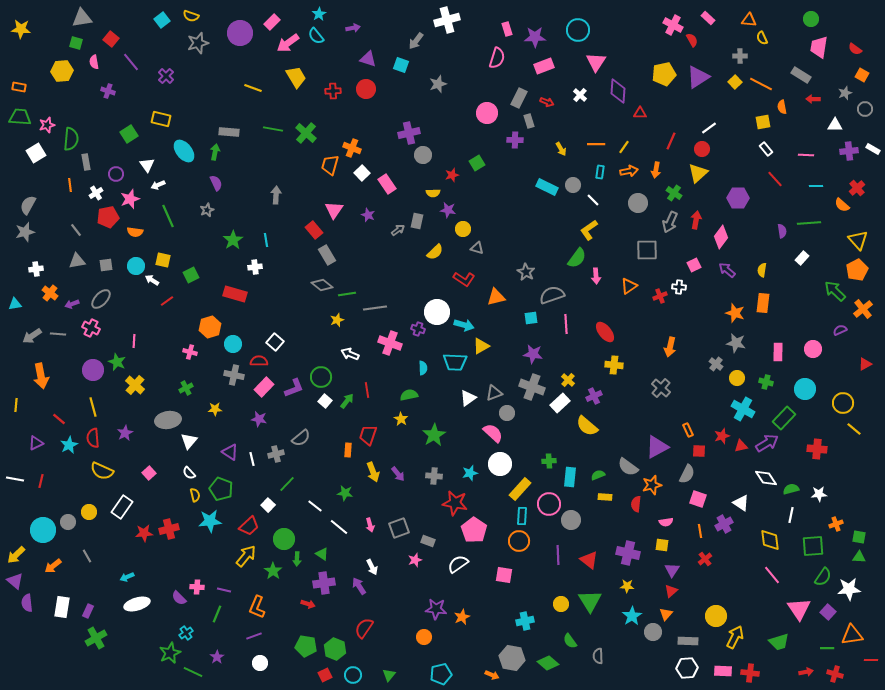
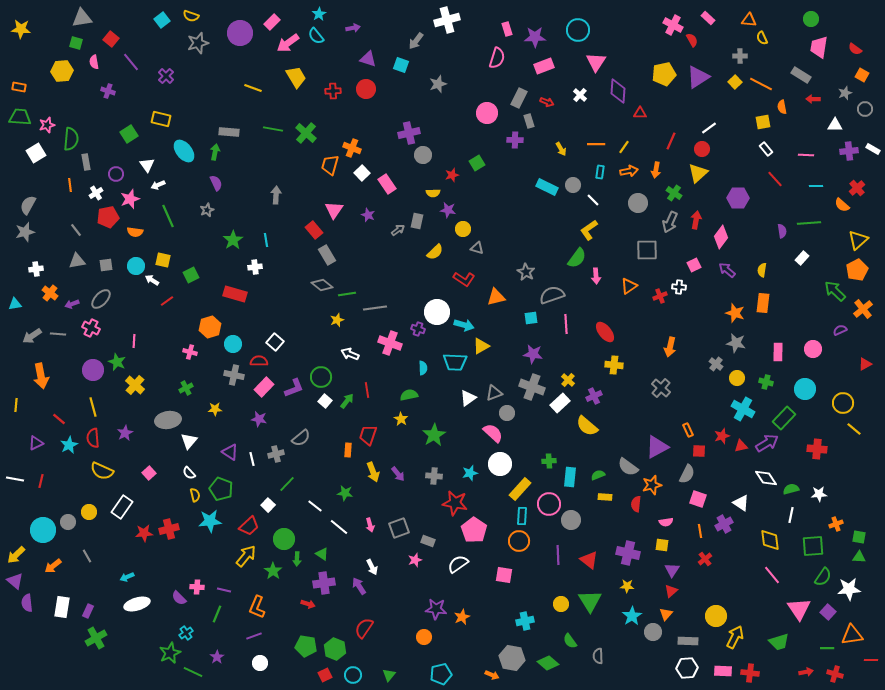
yellow triangle at (858, 240): rotated 30 degrees clockwise
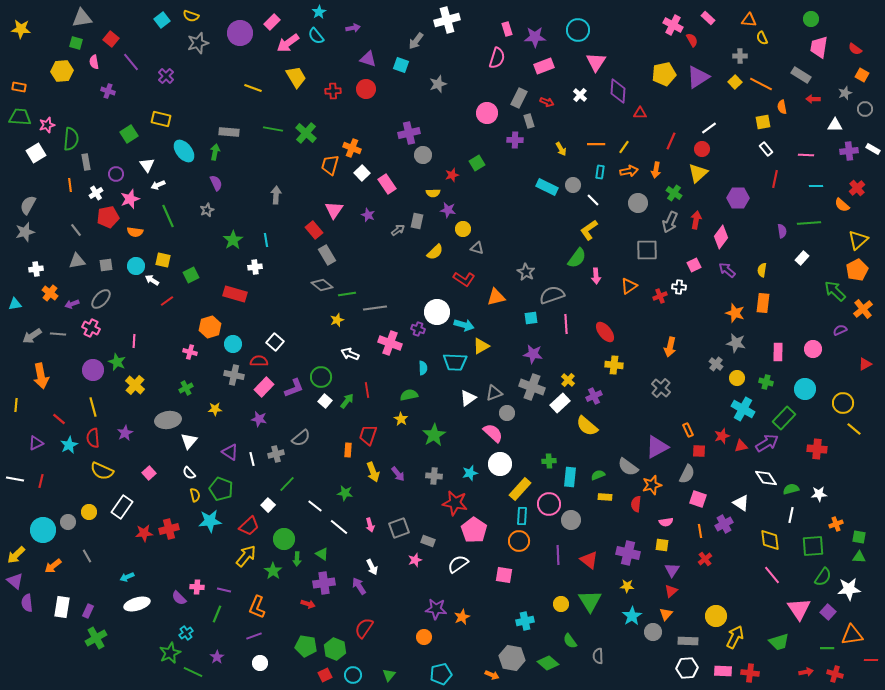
cyan star at (319, 14): moved 2 px up
red line at (775, 179): rotated 54 degrees clockwise
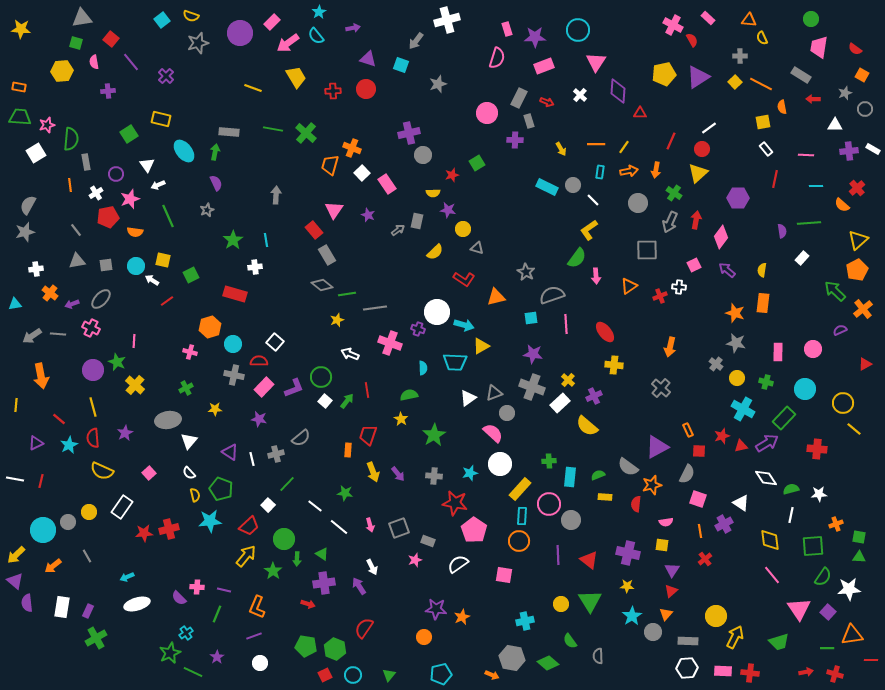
purple cross at (108, 91): rotated 24 degrees counterclockwise
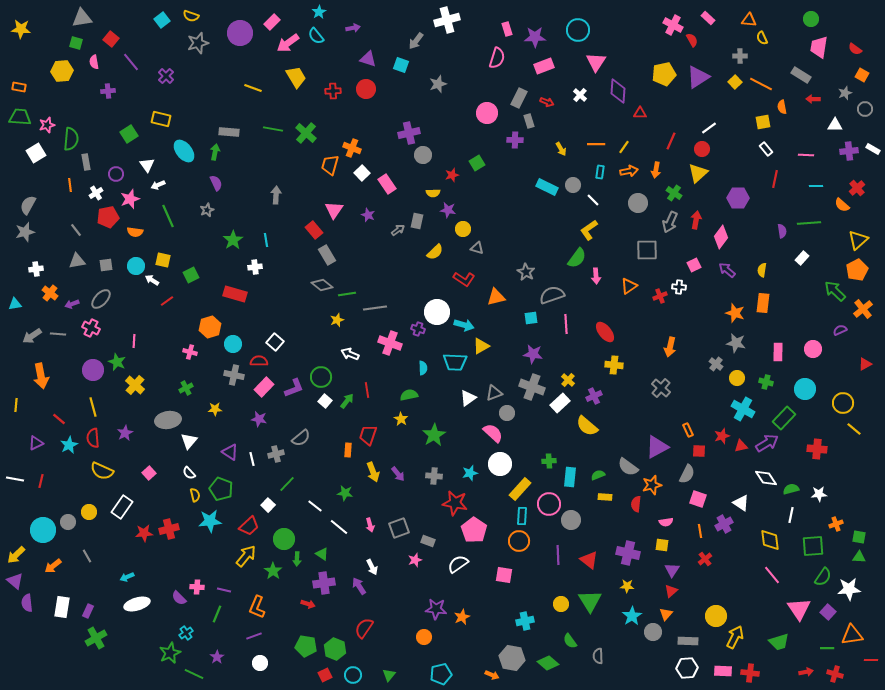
green line at (193, 672): moved 1 px right, 2 px down
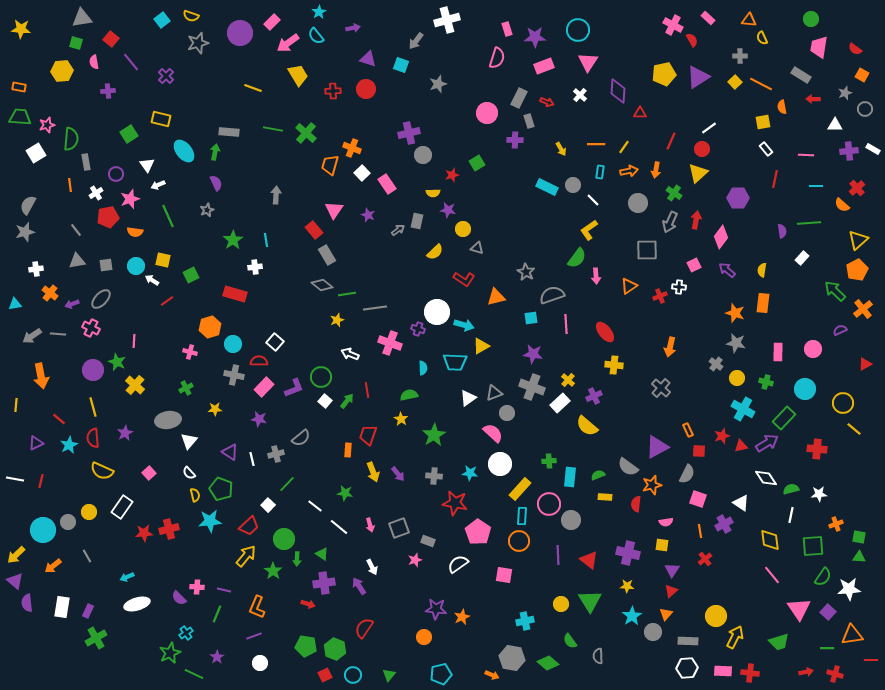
pink triangle at (596, 62): moved 8 px left
yellow trapezoid at (296, 77): moved 2 px right, 2 px up
cyan star at (470, 473): rotated 21 degrees clockwise
pink pentagon at (474, 530): moved 4 px right, 2 px down
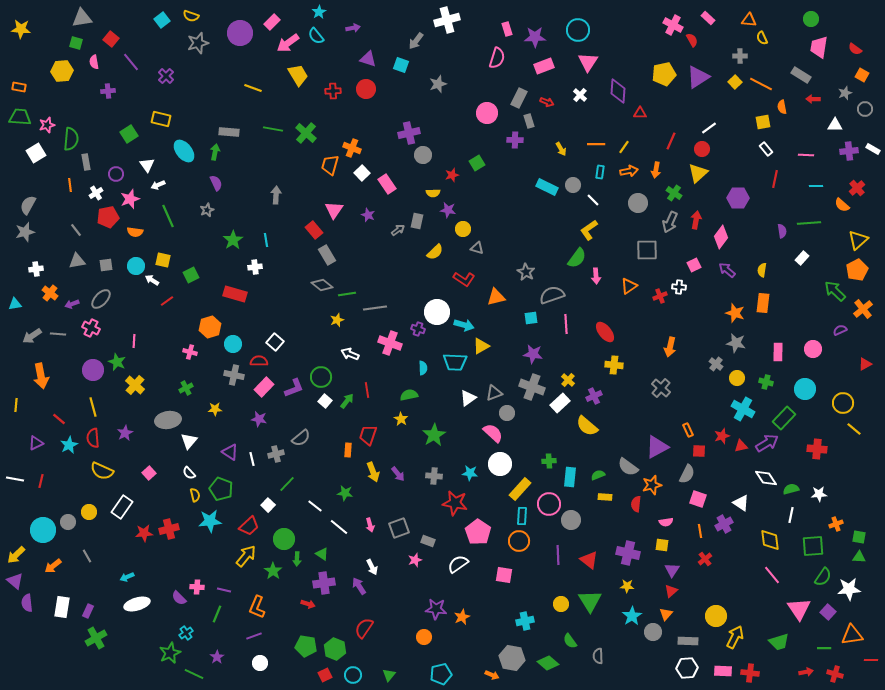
green line at (827, 648): moved 3 px left
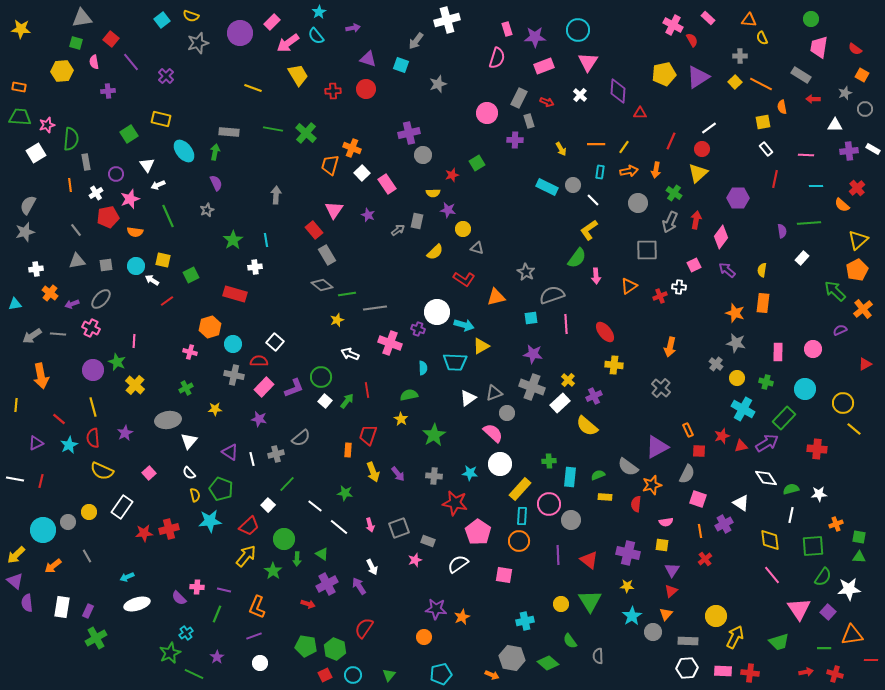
purple cross at (324, 583): moved 3 px right, 1 px down; rotated 20 degrees counterclockwise
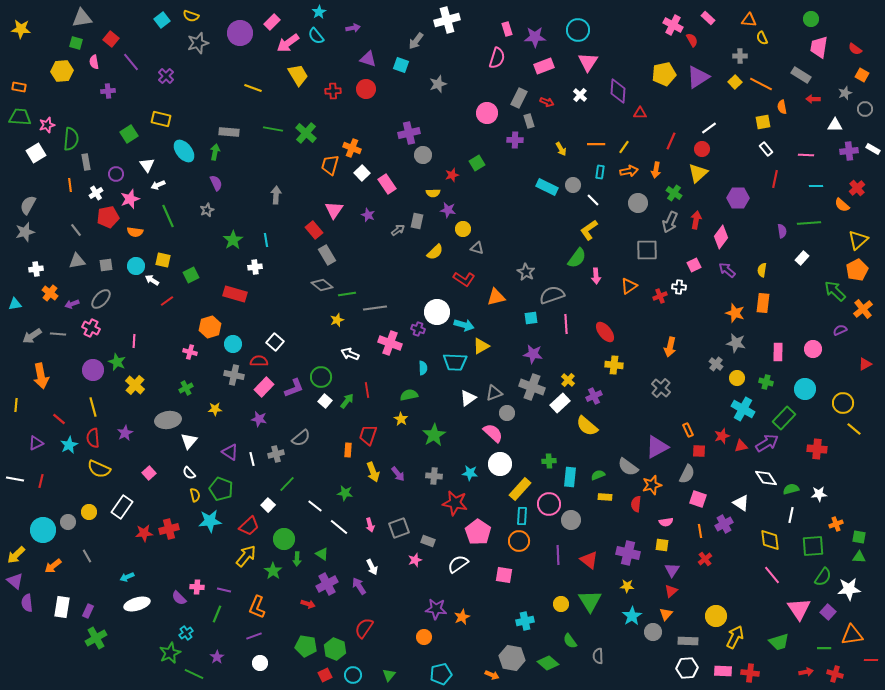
yellow semicircle at (102, 471): moved 3 px left, 2 px up
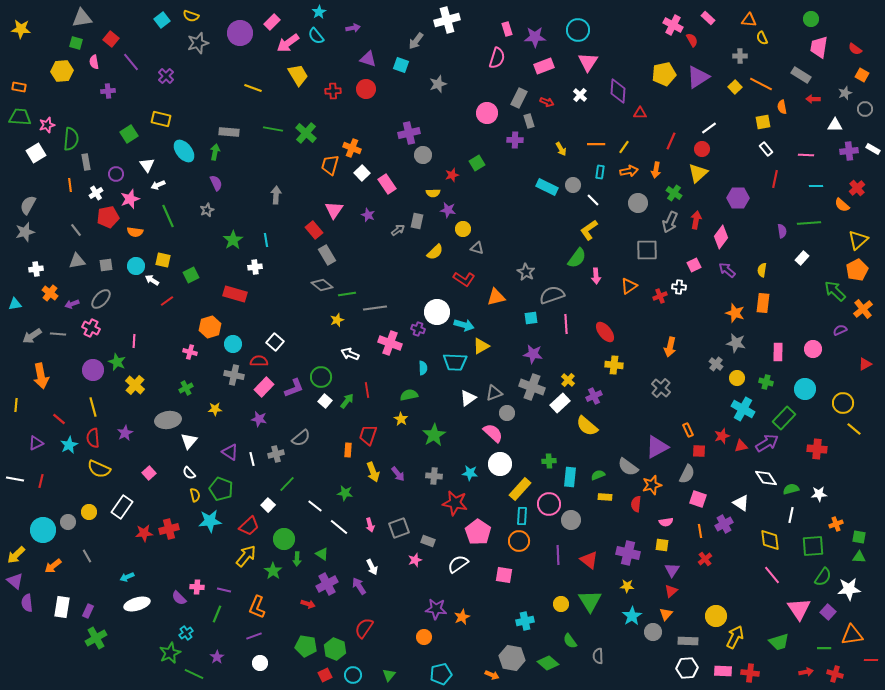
yellow square at (735, 82): moved 5 px down
